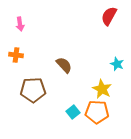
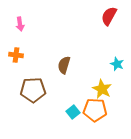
brown semicircle: rotated 120 degrees counterclockwise
orange pentagon: moved 2 px left, 2 px up
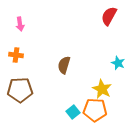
cyan star: moved 1 px right, 1 px up
brown pentagon: moved 13 px left
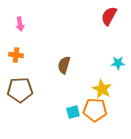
cyan star: rotated 24 degrees counterclockwise
cyan square: rotated 24 degrees clockwise
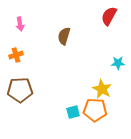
orange cross: rotated 24 degrees counterclockwise
brown semicircle: moved 29 px up
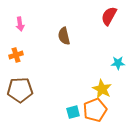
brown semicircle: rotated 30 degrees counterclockwise
orange pentagon: rotated 25 degrees counterclockwise
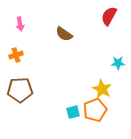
brown semicircle: moved 2 px up; rotated 42 degrees counterclockwise
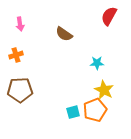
cyan star: moved 21 px left
yellow star: moved 2 px right, 1 px down
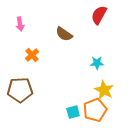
red semicircle: moved 10 px left, 1 px up
orange cross: moved 16 px right; rotated 24 degrees counterclockwise
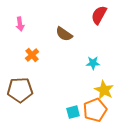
cyan star: moved 4 px left
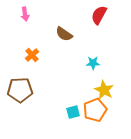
pink arrow: moved 5 px right, 10 px up
